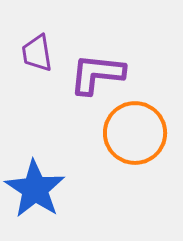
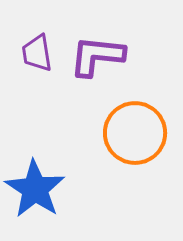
purple L-shape: moved 18 px up
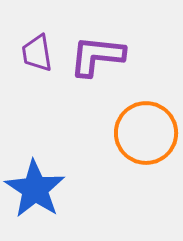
orange circle: moved 11 px right
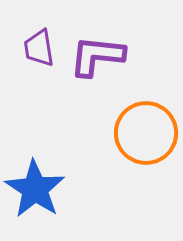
purple trapezoid: moved 2 px right, 5 px up
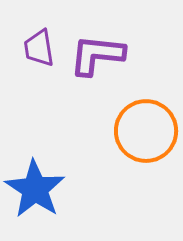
purple L-shape: moved 1 px up
orange circle: moved 2 px up
